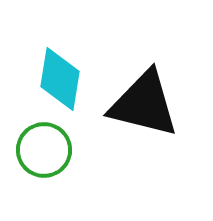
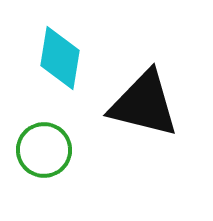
cyan diamond: moved 21 px up
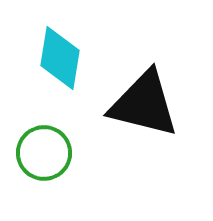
green circle: moved 3 px down
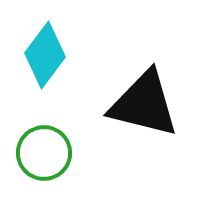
cyan diamond: moved 15 px left, 3 px up; rotated 28 degrees clockwise
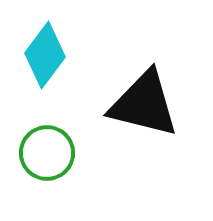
green circle: moved 3 px right
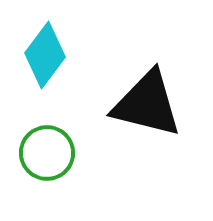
black triangle: moved 3 px right
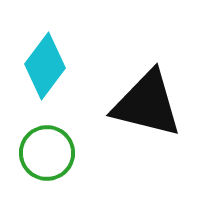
cyan diamond: moved 11 px down
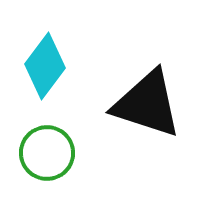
black triangle: rotated 4 degrees clockwise
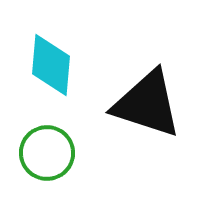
cyan diamond: moved 6 px right, 1 px up; rotated 32 degrees counterclockwise
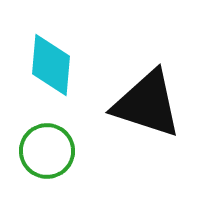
green circle: moved 2 px up
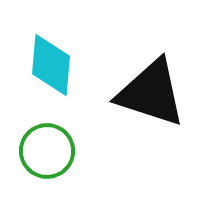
black triangle: moved 4 px right, 11 px up
